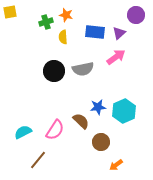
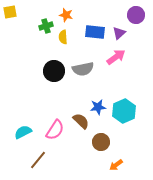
green cross: moved 4 px down
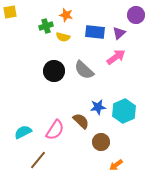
yellow semicircle: rotated 72 degrees counterclockwise
gray semicircle: moved 1 px right, 1 px down; rotated 55 degrees clockwise
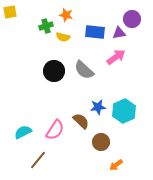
purple circle: moved 4 px left, 4 px down
purple triangle: rotated 32 degrees clockwise
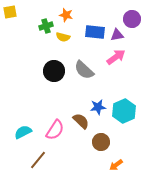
purple triangle: moved 2 px left, 2 px down
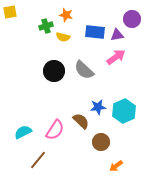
orange arrow: moved 1 px down
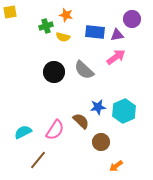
black circle: moved 1 px down
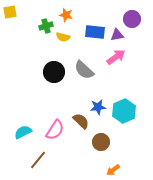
orange arrow: moved 3 px left, 4 px down
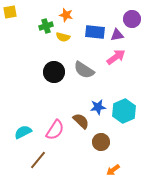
gray semicircle: rotated 10 degrees counterclockwise
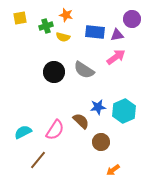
yellow square: moved 10 px right, 6 px down
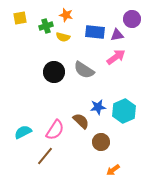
brown line: moved 7 px right, 4 px up
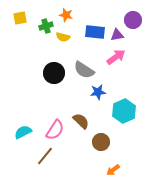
purple circle: moved 1 px right, 1 px down
black circle: moved 1 px down
blue star: moved 15 px up
